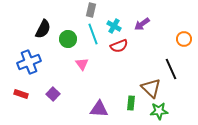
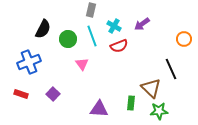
cyan line: moved 1 px left, 2 px down
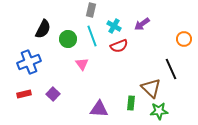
red rectangle: moved 3 px right; rotated 32 degrees counterclockwise
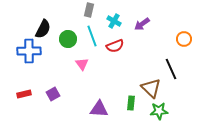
gray rectangle: moved 2 px left
cyan cross: moved 5 px up
red semicircle: moved 4 px left
blue cross: moved 11 px up; rotated 20 degrees clockwise
purple square: rotated 16 degrees clockwise
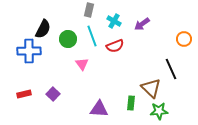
purple square: rotated 16 degrees counterclockwise
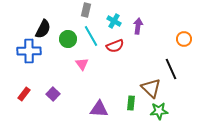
gray rectangle: moved 3 px left
purple arrow: moved 4 px left, 2 px down; rotated 133 degrees clockwise
cyan line: moved 1 px left; rotated 10 degrees counterclockwise
red rectangle: rotated 40 degrees counterclockwise
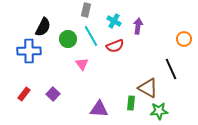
black semicircle: moved 2 px up
brown triangle: moved 3 px left; rotated 15 degrees counterclockwise
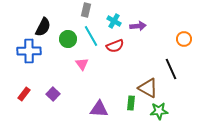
purple arrow: rotated 77 degrees clockwise
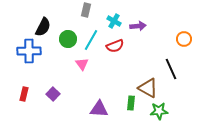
cyan line: moved 4 px down; rotated 60 degrees clockwise
red rectangle: rotated 24 degrees counterclockwise
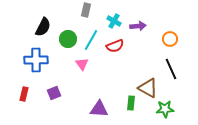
orange circle: moved 14 px left
blue cross: moved 7 px right, 9 px down
purple square: moved 1 px right, 1 px up; rotated 24 degrees clockwise
green star: moved 6 px right, 2 px up
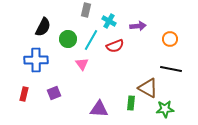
cyan cross: moved 5 px left
black line: rotated 55 degrees counterclockwise
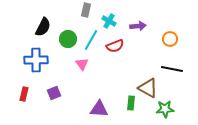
black line: moved 1 px right
